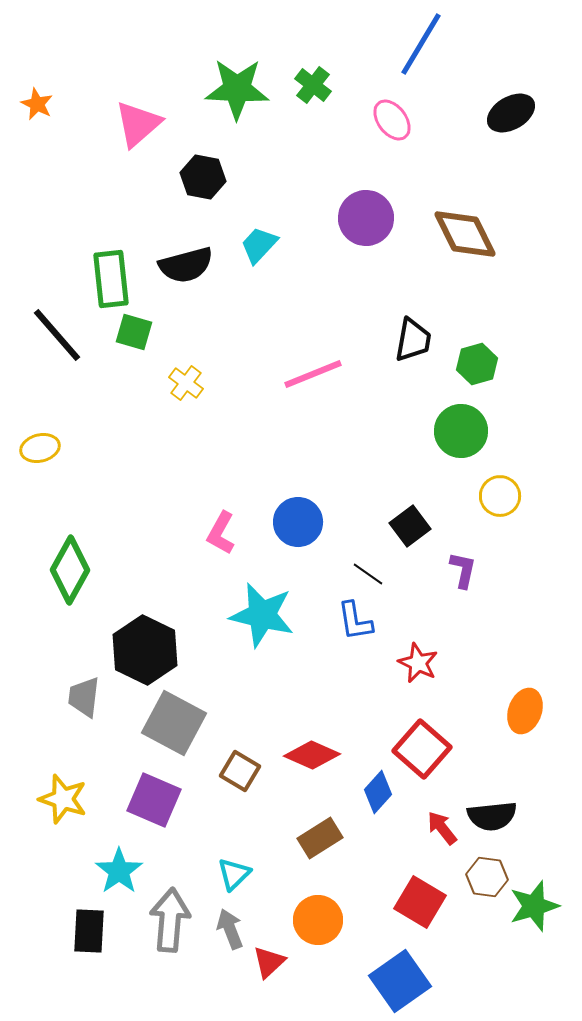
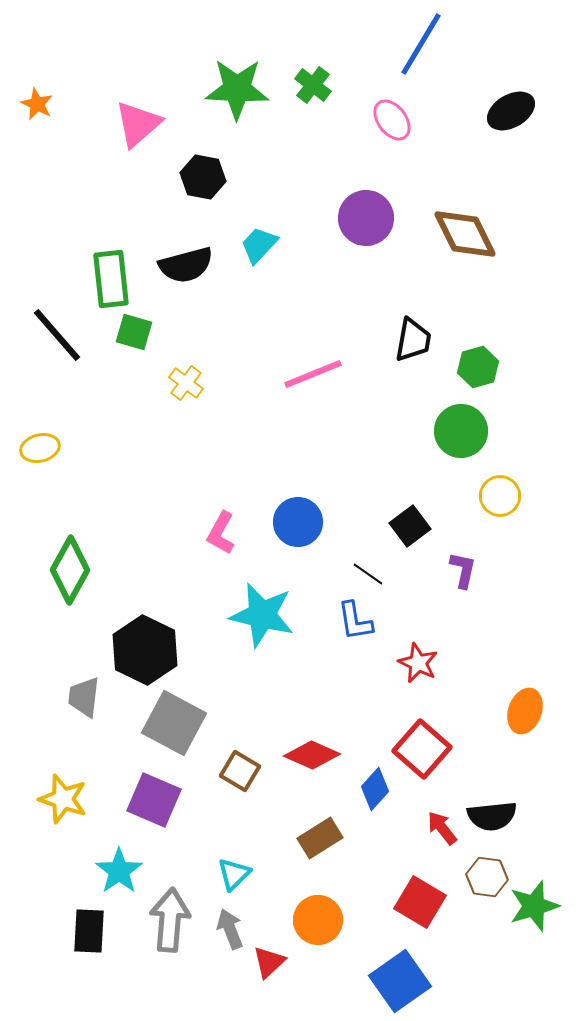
black ellipse at (511, 113): moved 2 px up
green hexagon at (477, 364): moved 1 px right, 3 px down
blue diamond at (378, 792): moved 3 px left, 3 px up
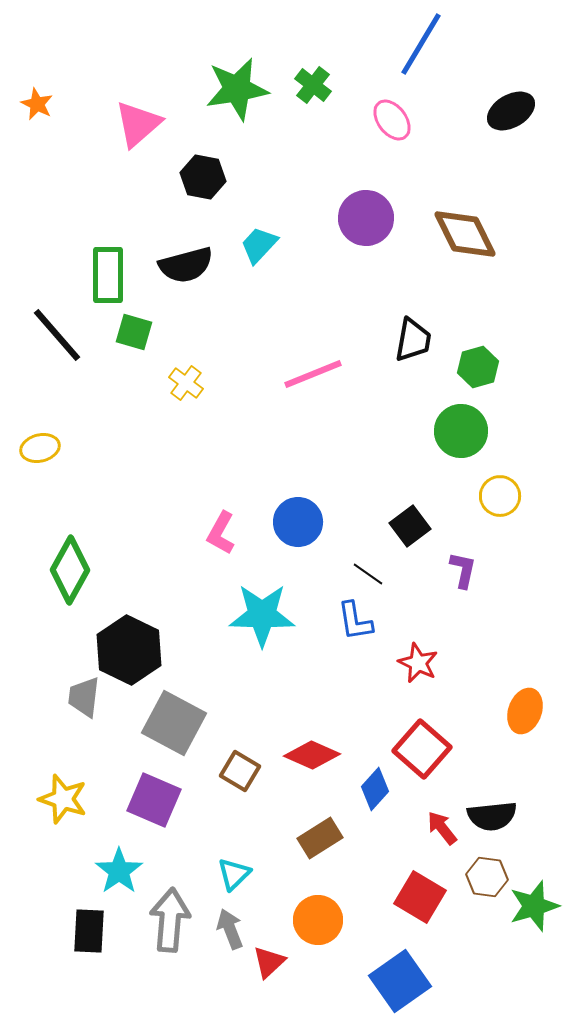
green star at (237, 89): rotated 12 degrees counterclockwise
green rectangle at (111, 279): moved 3 px left, 4 px up; rotated 6 degrees clockwise
cyan star at (262, 615): rotated 12 degrees counterclockwise
black hexagon at (145, 650): moved 16 px left
red square at (420, 902): moved 5 px up
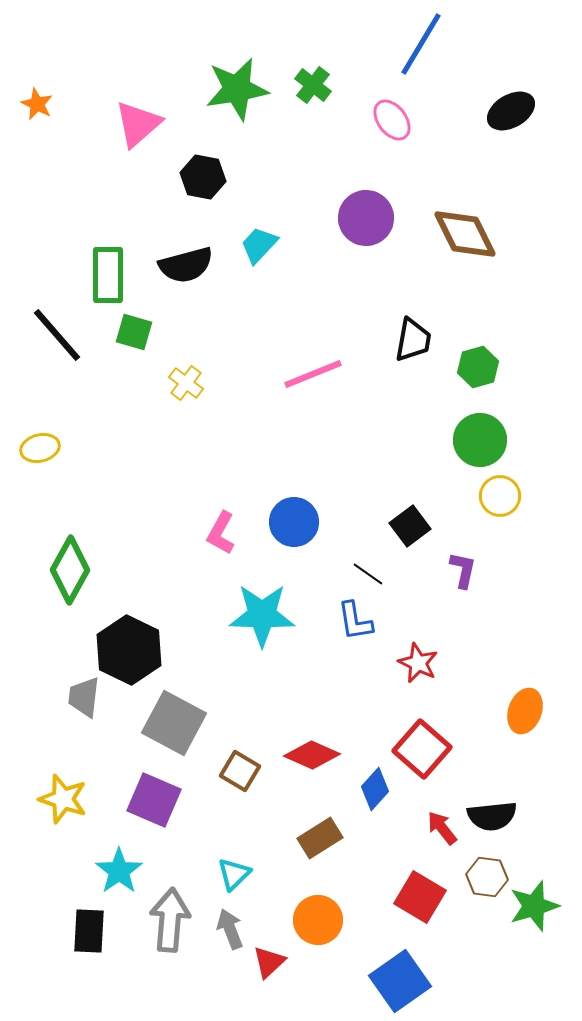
green circle at (461, 431): moved 19 px right, 9 px down
blue circle at (298, 522): moved 4 px left
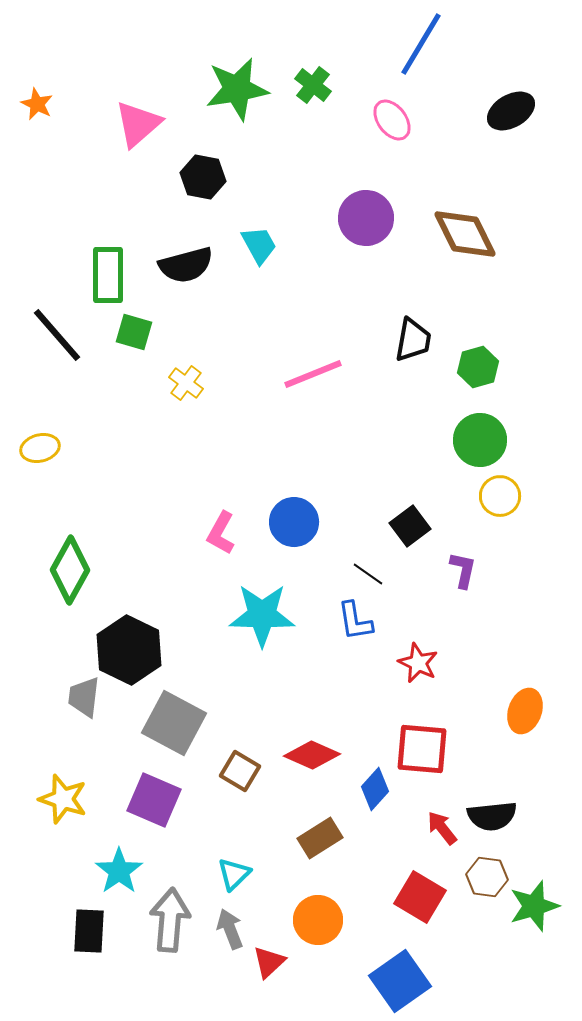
cyan trapezoid at (259, 245): rotated 108 degrees clockwise
red square at (422, 749): rotated 36 degrees counterclockwise
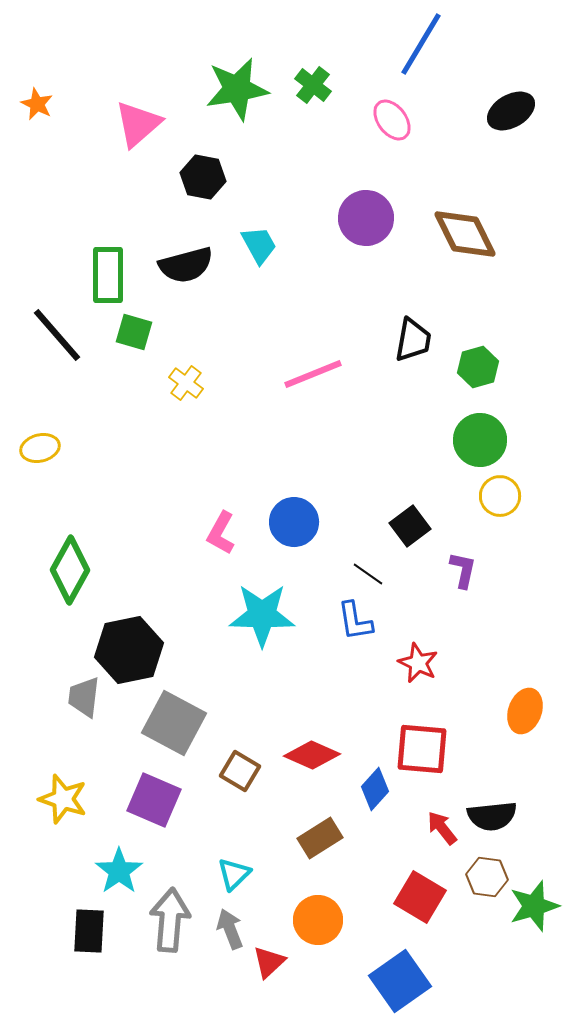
black hexagon at (129, 650): rotated 22 degrees clockwise
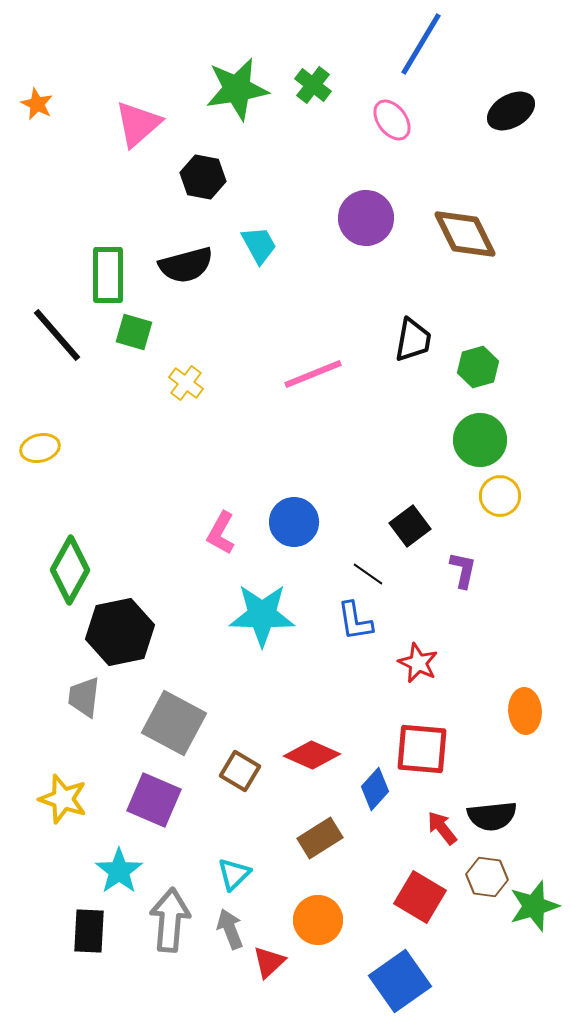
black hexagon at (129, 650): moved 9 px left, 18 px up
orange ellipse at (525, 711): rotated 24 degrees counterclockwise
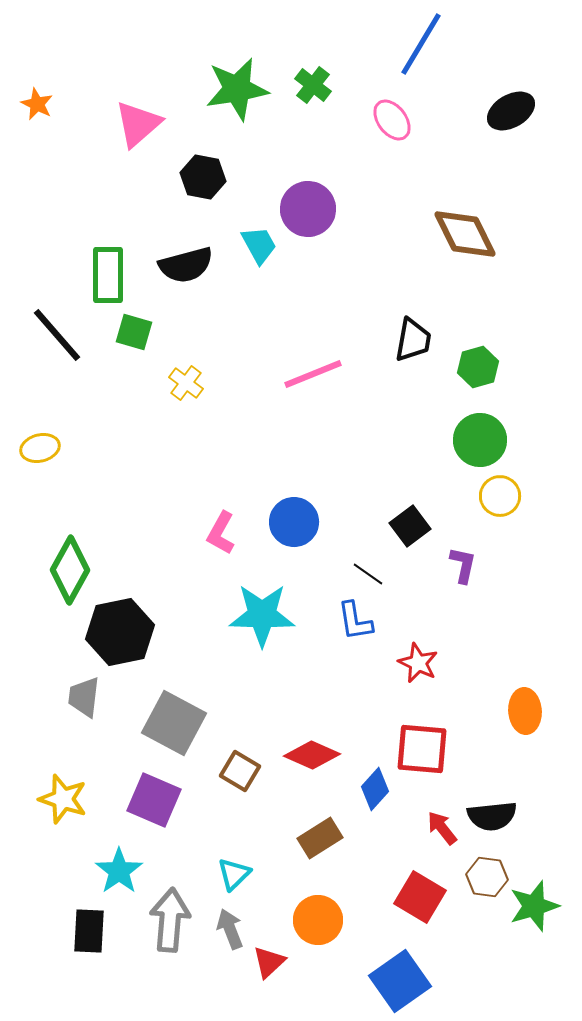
purple circle at (366, 218): moved 58 px left, 9 px up
purple L-shape at (463, 570): moved 5 px up
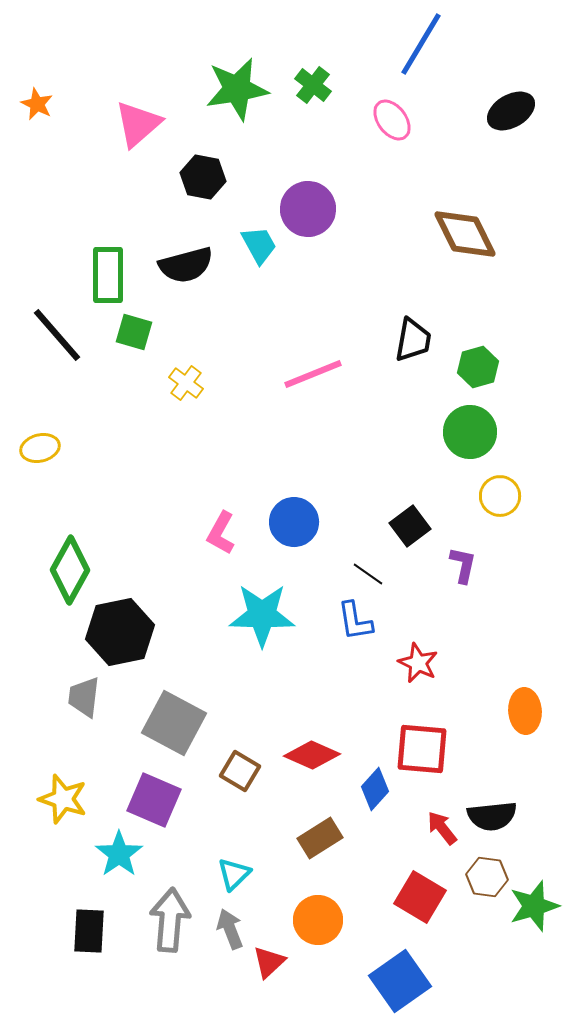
green circle at (480, 440): moved 10 px left, 8 px up
cyan star at (119, 871): moved 17 px up
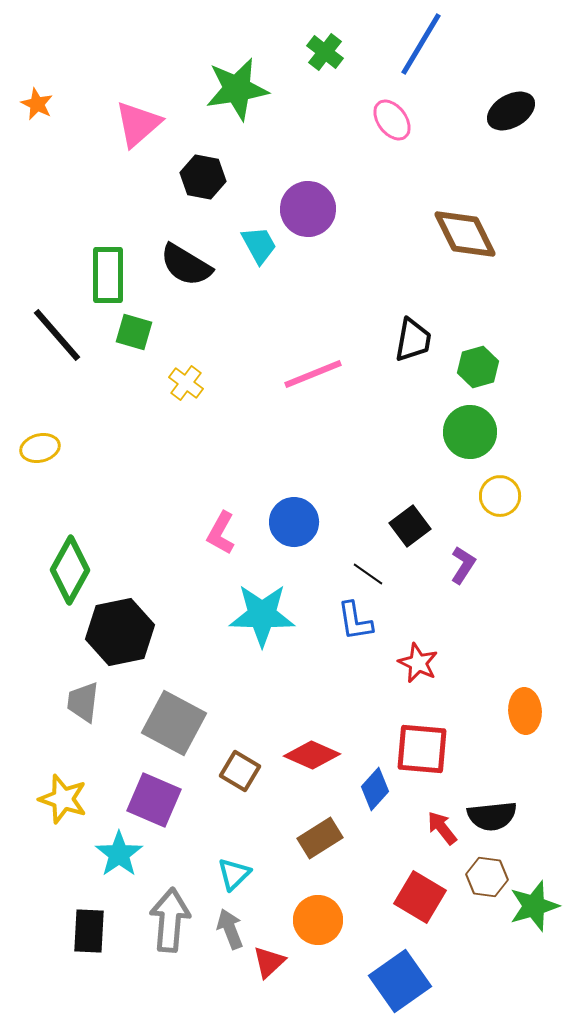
green cross at (313, 85): moved 12 px right, 33 px up
black semicircle at (186, 265): rotated 46 degrees clockwise
purple L-shape at (463, 565): rotated 21 degrees clockwise
gray trapezoid at (84, 697): moved 1 px left, 5 px down
